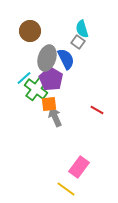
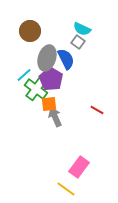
cyan semicircle: rotated 48 degrees counterclockwise
cyan line: moved 3 px up
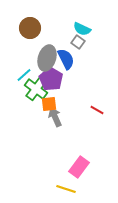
brown circle: moved 3 px up
yellow line: rotated 18 degrees counterclockwise
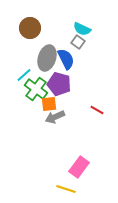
purple pentagon: moved 8 px right, 5 px down; rotated 15 degrees counterclockwise
gray arrow: rotated 90 degrees counterclockwise
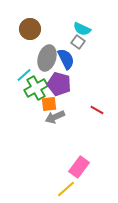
brown circle: moved 1 px down
green cross: moved 1 px up; rotated 25 degrees clockwise
yellow line: rotated 60 degrees counterclockwise
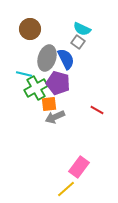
cyan line: moved 1 px up; rotated 56 degrees clockwise
purple pentagon: moved 1 px left, 1 px up
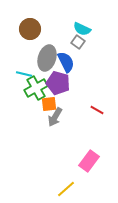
blue semicircle: moved 3 px down
gray arrow: rotated 36 degrees counterclockwise
pink rectangle: moved 10 px right, 6 px up
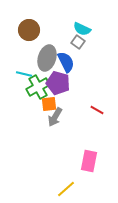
brown circle: moved 1 px left, 1 px down
green cross: moved 2 px right, 1 px up
pink rectangle: rotated 25 degrees counterclockwise
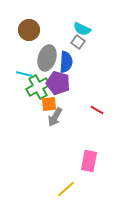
blue semicircle: rotated 30 degrees clockwise
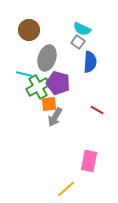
blue semicircle: moved 24 px right
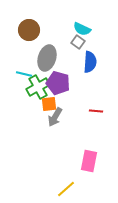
red line: moved 1 px left, 1 px down; rotated 24 degrees counterclockwise
